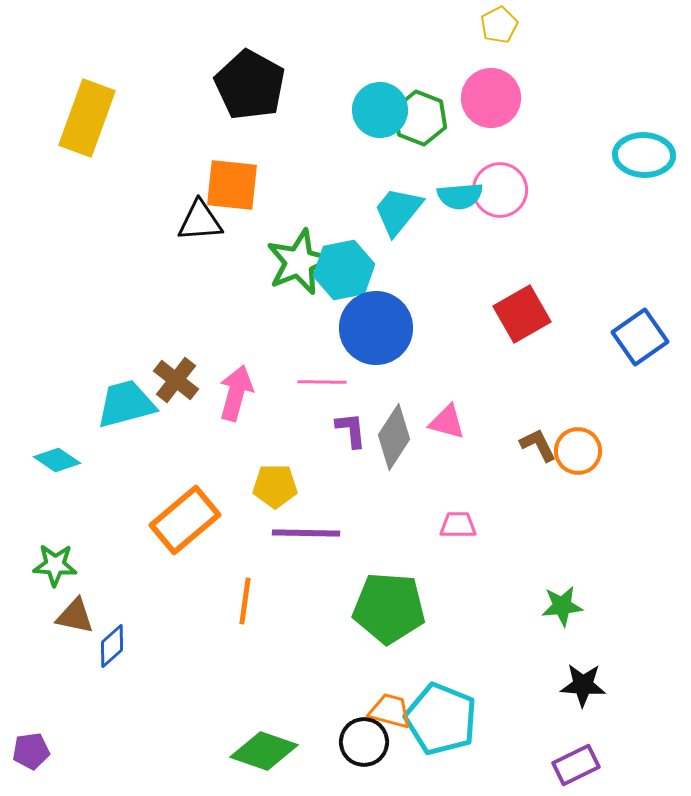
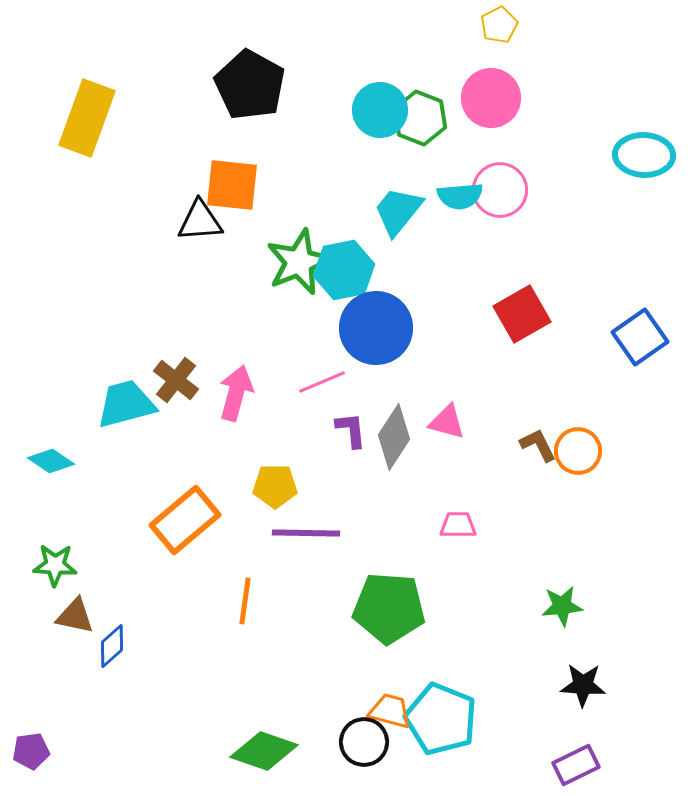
pink line at (322, 382): rotated 24 degrees counterclockwise
cyan diamond at (57, 460): moved 6 px left, 1 px down
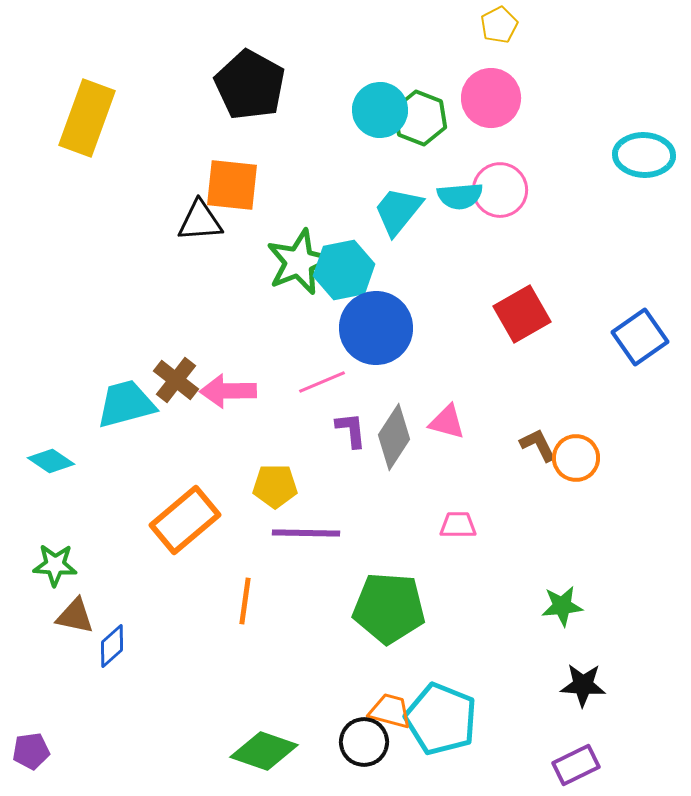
pink arrow at (236, 393): moved 8 px left, 2 px up; rotated 106 degrees counterclockwise
orange circle at (578, 451): moved 2 px left, 7 px down
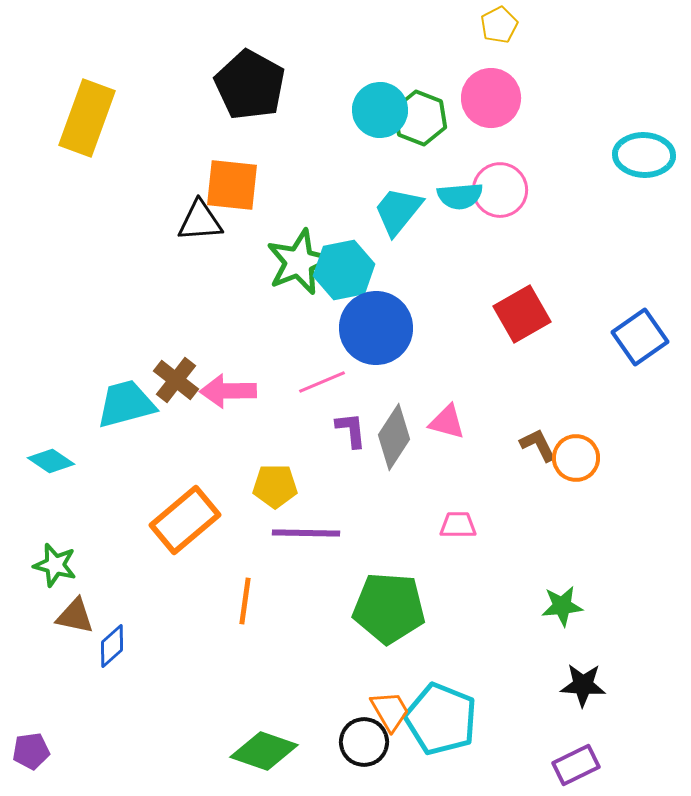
green star at (55, 565): rotated 12 degrees clockwise
orange trapezoid at (390, 711): rotated 45 degrees clockwise
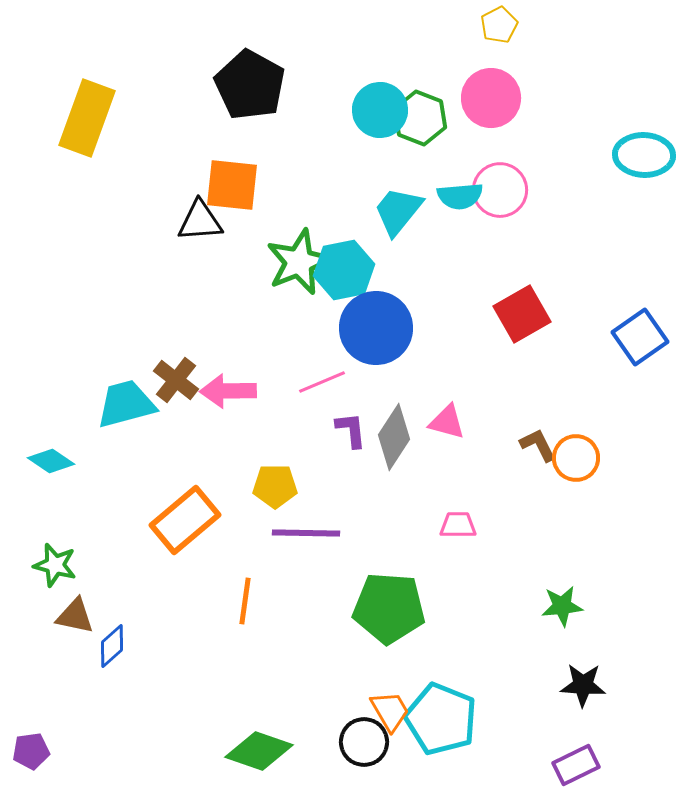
green diamond at (264, 751): moved 5 px left
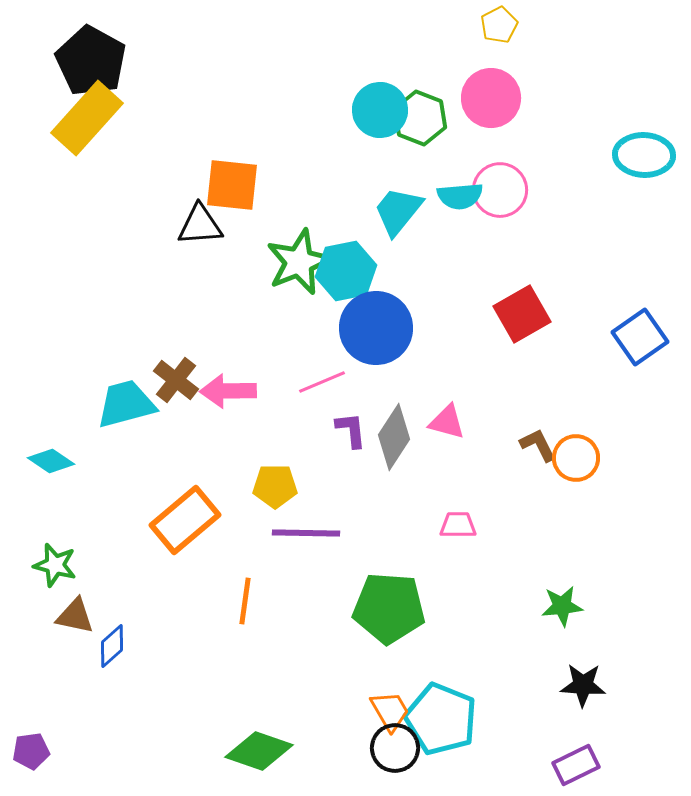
black pentagon at (250, 85): moved 159 px left, 24 px up
yellow rectangle at (87, 118): rotated 22 degrees clockwise
black triangle at (200, 221): moved 4 px down
cyan hexagon at (344, 270): moved 2 px right, 1 px down
black circle at (364, 742): moved 31 px right, 6 px down
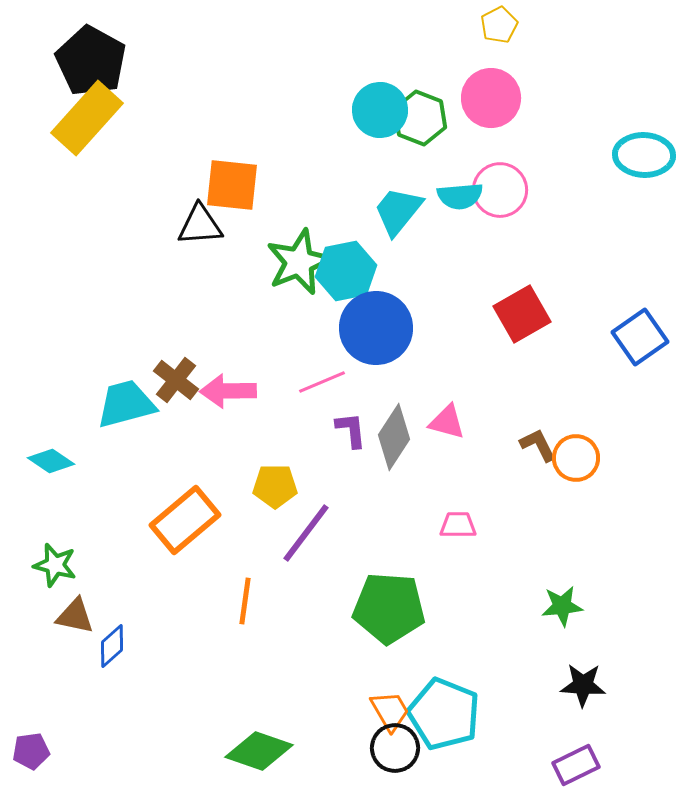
purple line at (306, 533): rotated 54 degrees counterclockwise
cyan pentagon at (441, 719): moved 3 px right, 5 px up
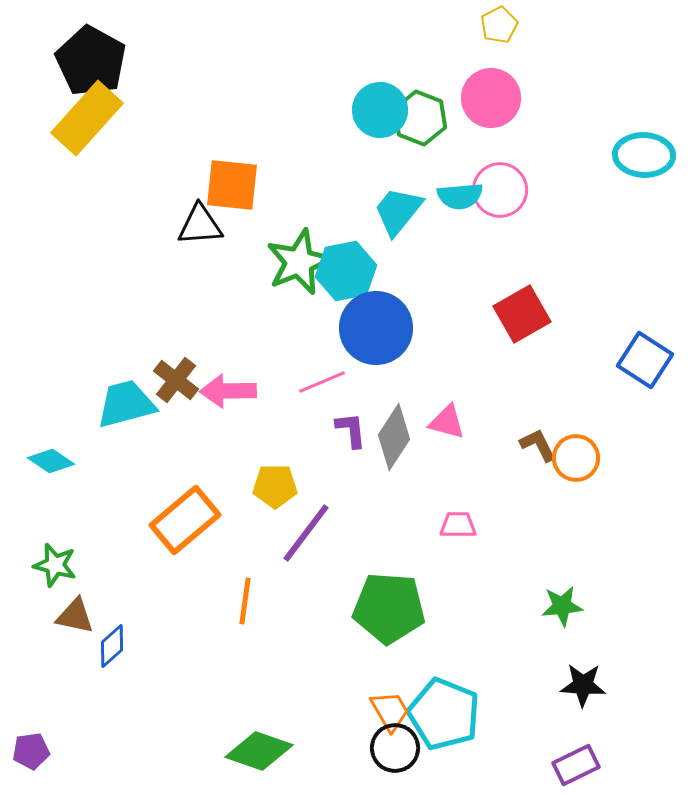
blue square at (640, 337): moved 5 px right, 23 px down; rotated 22 degrees counterclockwise
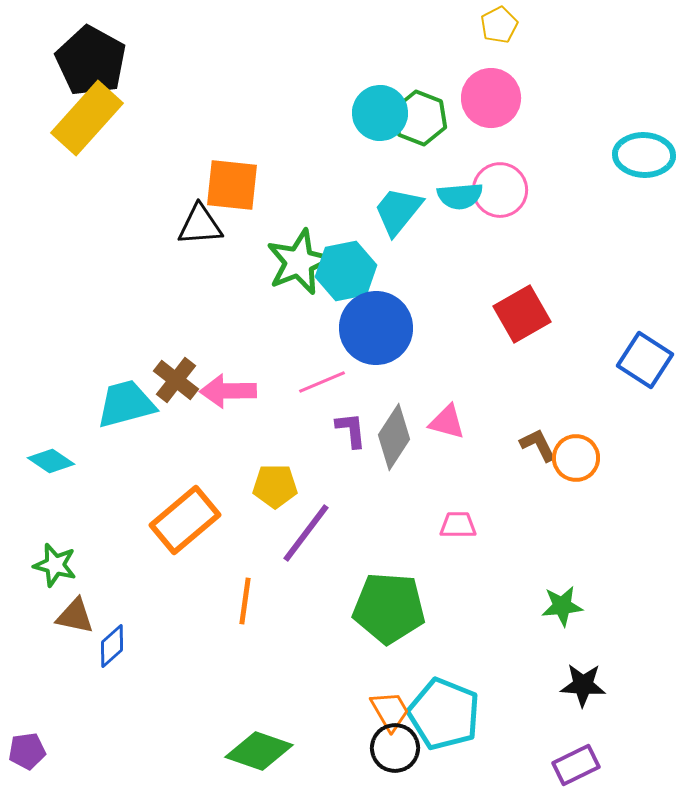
cyan circle at (380, 110): moved 3 px down
purple pentagon at (31, 751): moved 4 px left
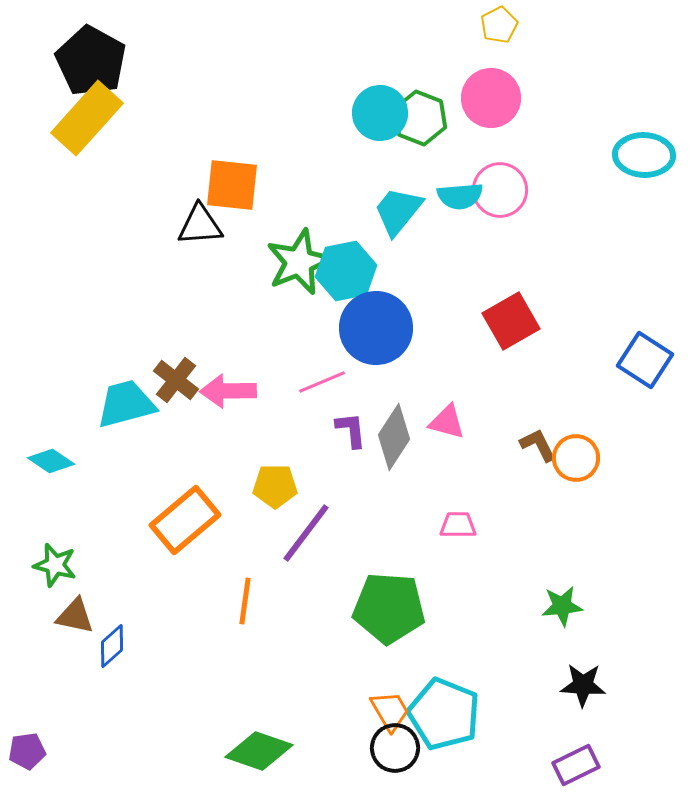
red square at (522, 314): moved 11 px left, 7 px down
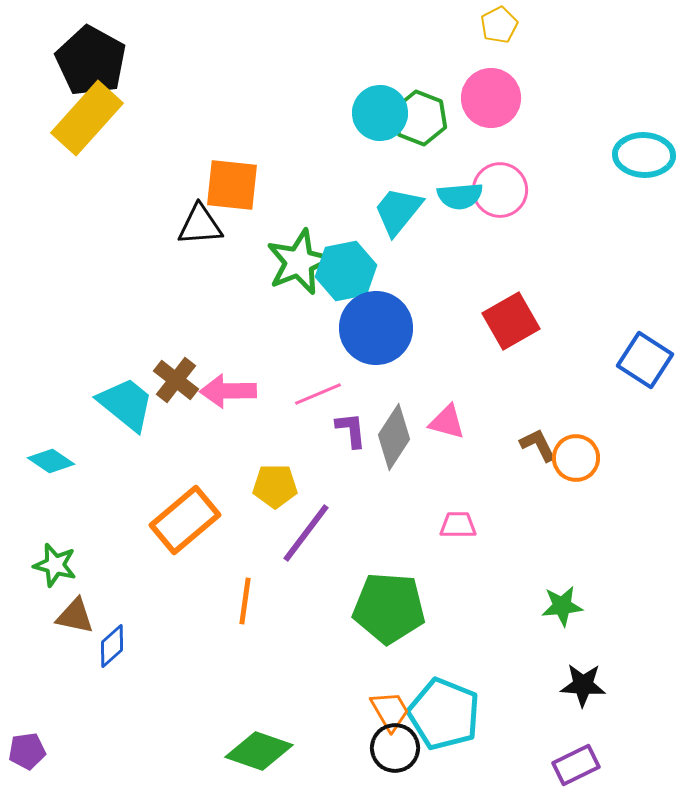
pink line at (322, 382): moved 4 px left, 12 px down
cyan trapezoid at (126, 404): rotated 54 degrees clockwise
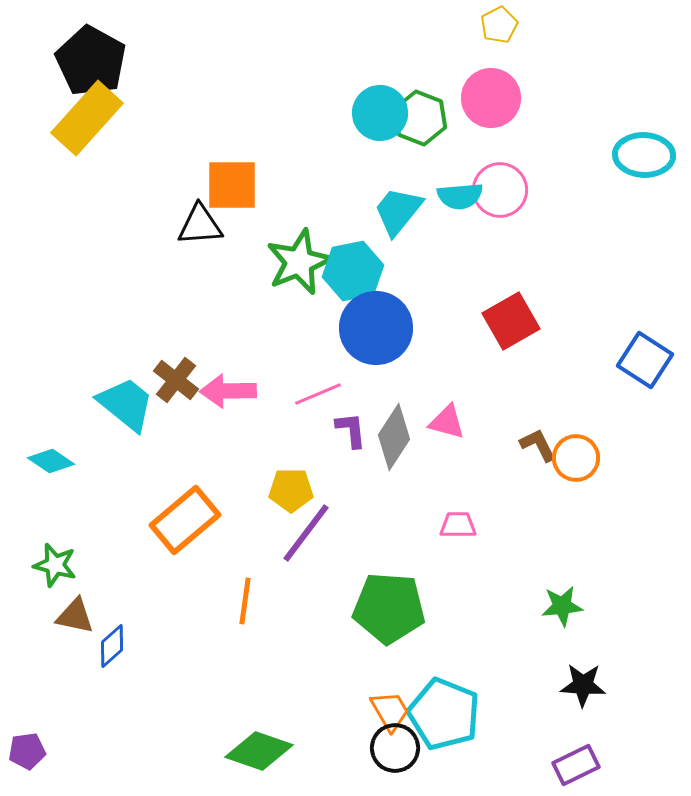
orange square at (232, 185): rotated 6 degrees counterclockwise
cyan hexagon at (346, 271): moved 7 px right
yellow pentagon at (275, 486): moved 16 px right, 4 px down
